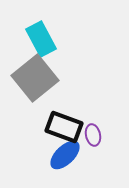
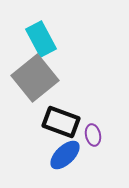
black rectangle: moved 3 px left, 5 px up
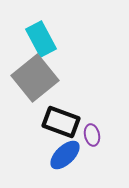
purple ellipse: moved 1 px left
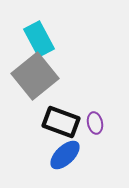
cyan rectangle: moved 2 px left
gray square: moved 2 px up
purple ellipse: moved 3 px right, 12 px up
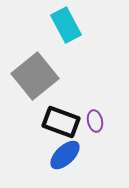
cyan rectangle: moved 27 px right, 14 px up
purple ellipse: moved 2 px up
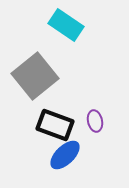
cyan rectangle: rotated 28 degrees counterclockwise
black rectangle: moved 6 px left, 3 px down
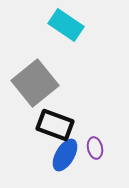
gray square: moved 7 px down
purple ellipse: moved 27 px down
blue ellipse: rotated 16 degrees counterclockwise
